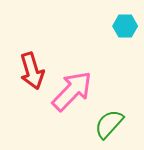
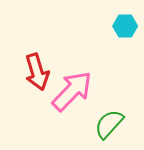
red arrow: moved 5 px right, 1 px down
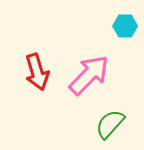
pink arrow: moved 17 px right, 16 px up
green semicircle: moved 1 px right
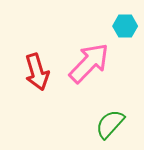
pink arrow: moved 12 px up
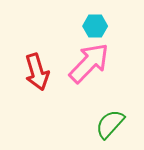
cyan hexagon: moved 30 px left
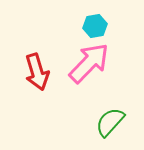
cyan hexagon: rotated 10 degrees counterclockwise
green semicircle: moved 2 px up
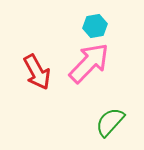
red arrow: rotated 12 degrees counterclockwise
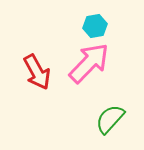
green semicircle: moved 3 px up
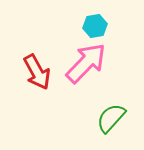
pink arrow: moved 3 px left
green semicircle: moved 1 px right, 1 px up
